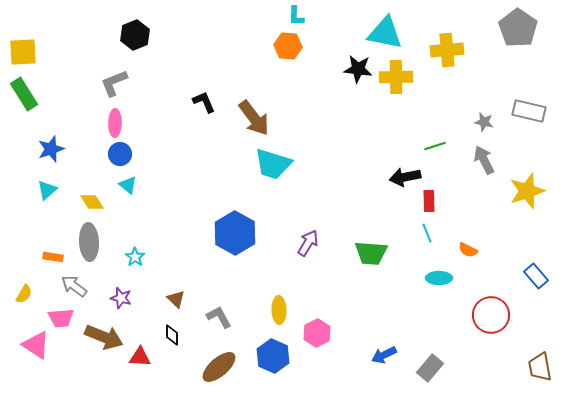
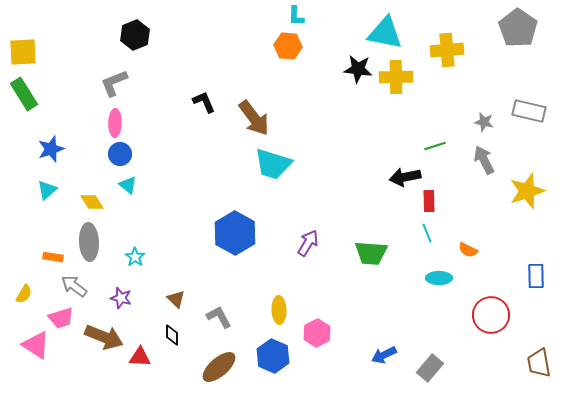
blue rectangle at (536, 276): rotated 40 degrees clockwise
pink trapezoid at (61, 318): rotated 12 degrees counterclockwise
brown trapezoid at (540, 367): moved 1 px left, 4 px up
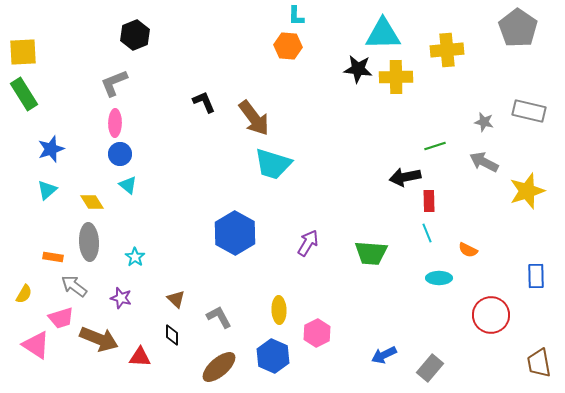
cyan triangle at (385, 33): moved 2 px left, 1 px down; rotated 12 degrees counterclockwise
gray arrow at (484, 160): moved 2 px down; rotated 36 degrees counterclockwise
brown arrow at (104, 337): moved 5 px left, 2 px down
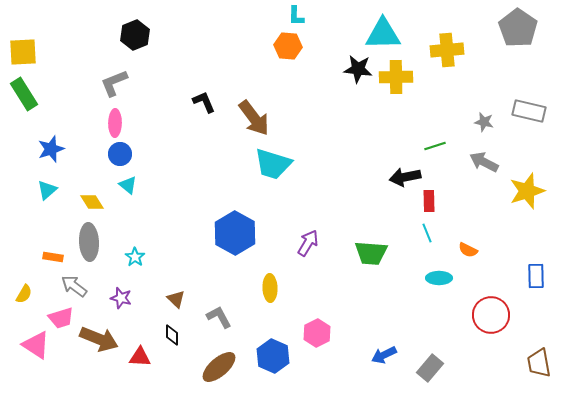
yellow ellipse at (279, 310): moved 9 px left, 22 px up
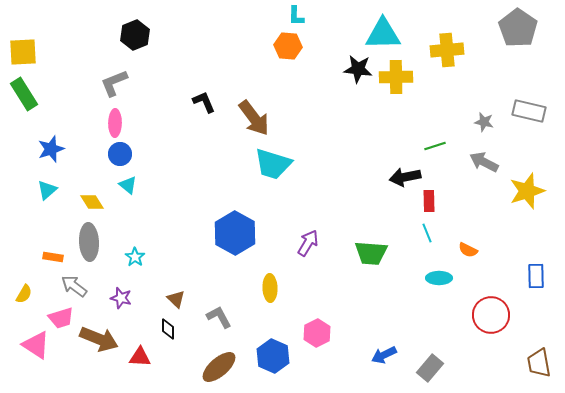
black diamond at (172, 335): moved 4 px left, 6 px up
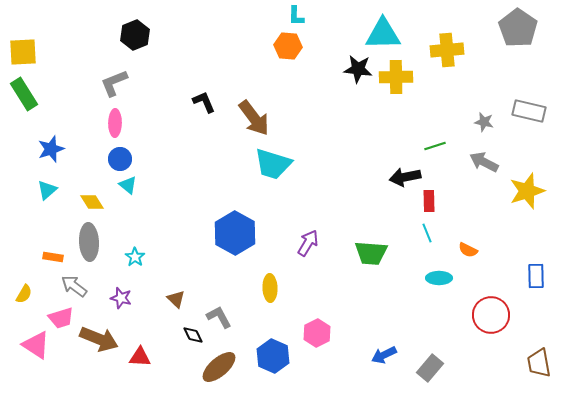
blue circle at (120, 154): moved 5 px down
black diamond at (168, 329): moved 25 px right, 6 px down; rotated 25 degrees counterclockwise
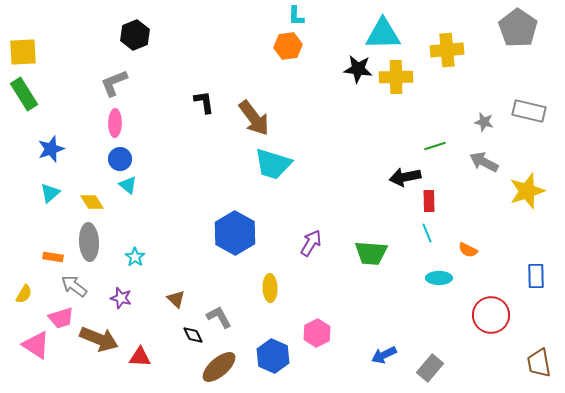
orange hexagon at (288, 46): rotated 12 degrees counterclockwise
black L-shape at (204, 102): rotated 15 degrees clockwise
cyan triangle at (47, 190): moved 3 px right, 3 px down
purple arrow at (308, 243): moved 3 px right
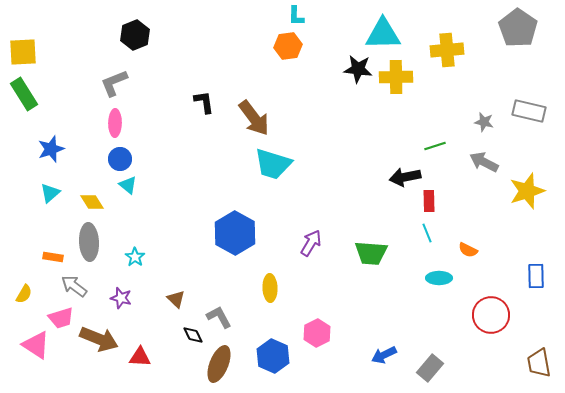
brown ellipse at (219, 367): moved 3 px up; rotated 27 degrees counterclockwise
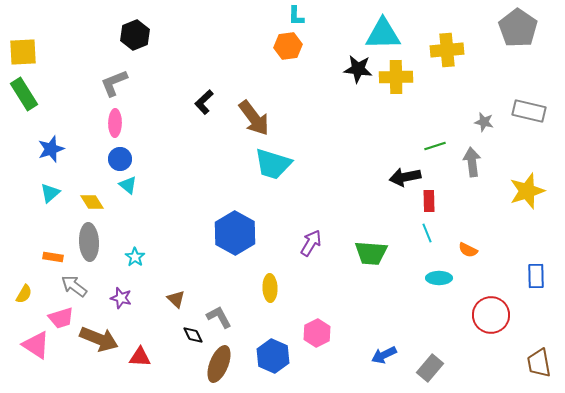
black L-shape at (204, 102): rotated 125 degrees counterclockwise
gray arrow at (484, 162): moved 12 px left; rotated 56 degrees clockwise
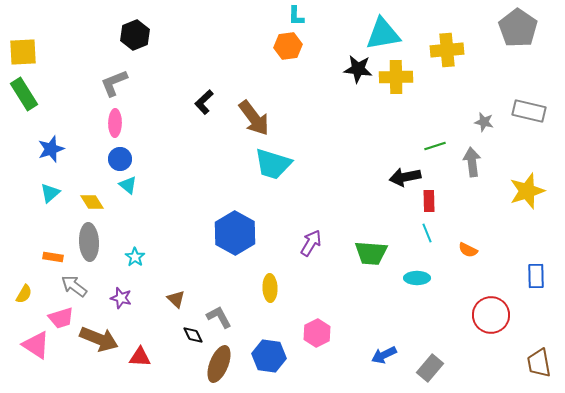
cyan triangle at (383, 34): rotated 9 degrees counterclockwise
cyan ellipse at (439, 278): moved 22 px left
blue hexagon at (273, 356): moved 4 px left; rotated 16 degrees counterclockwise
